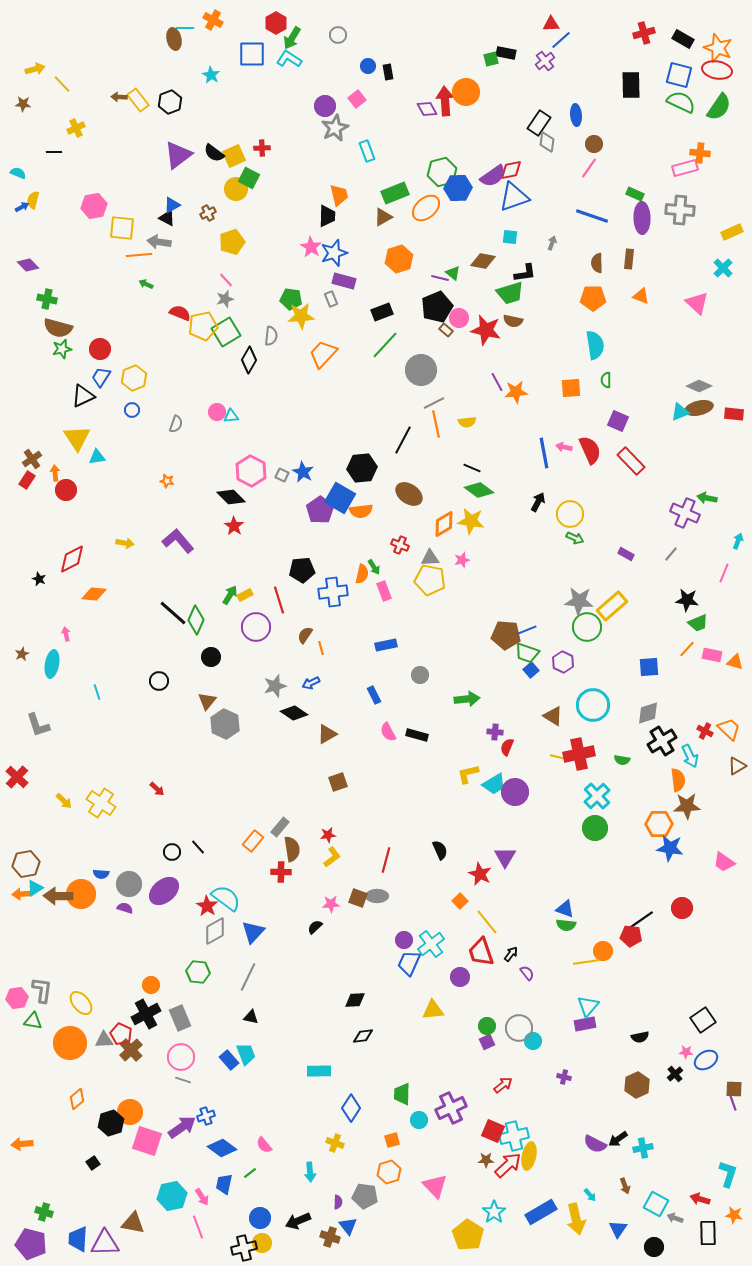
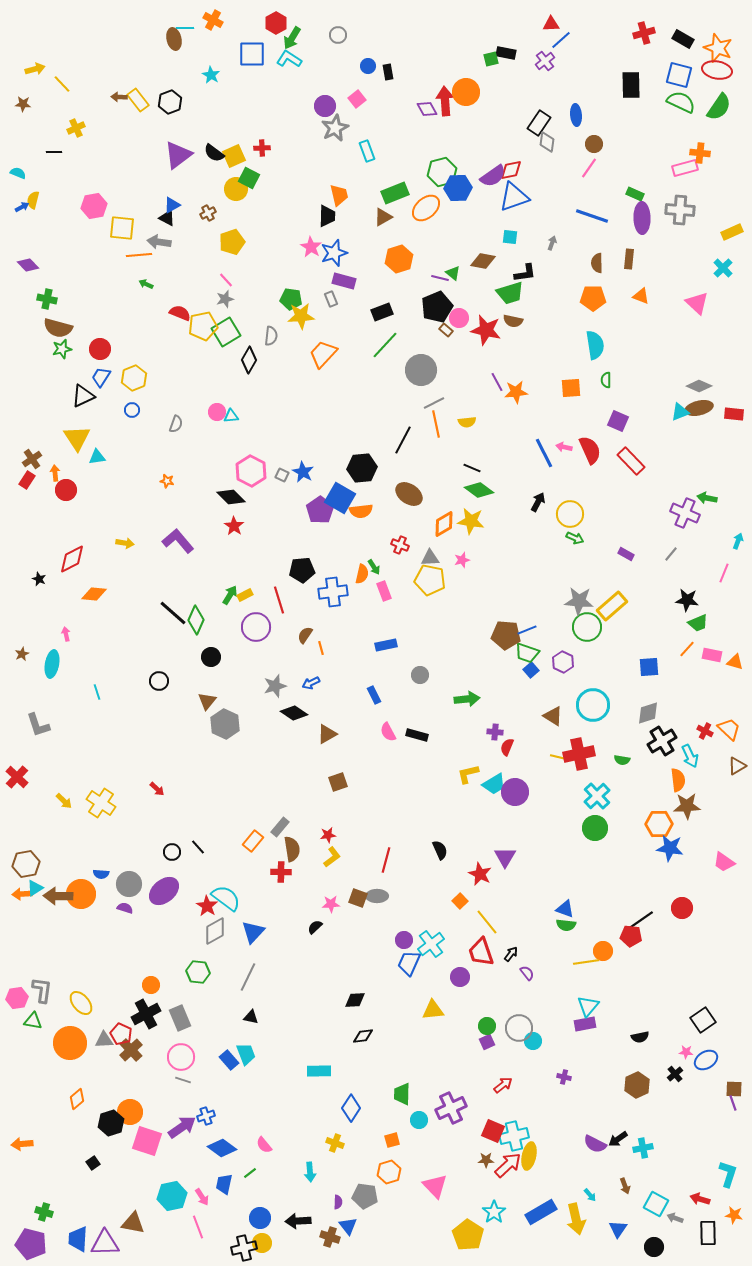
blue line at (544, 453): rotated 16 degrees counterclockwise
black arrow at (298, 1221): rotated 20 degrees clockwise
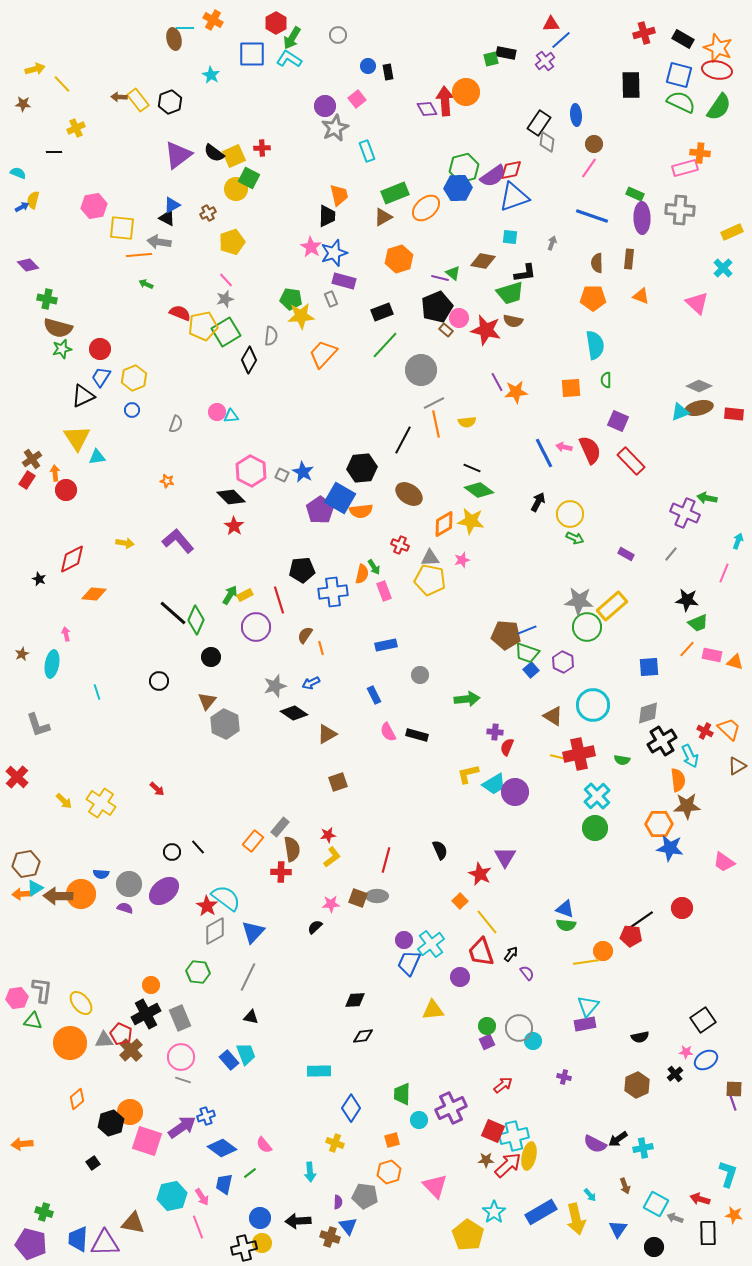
green hexagon at (442, 172): moved 22 px right, 4 px up
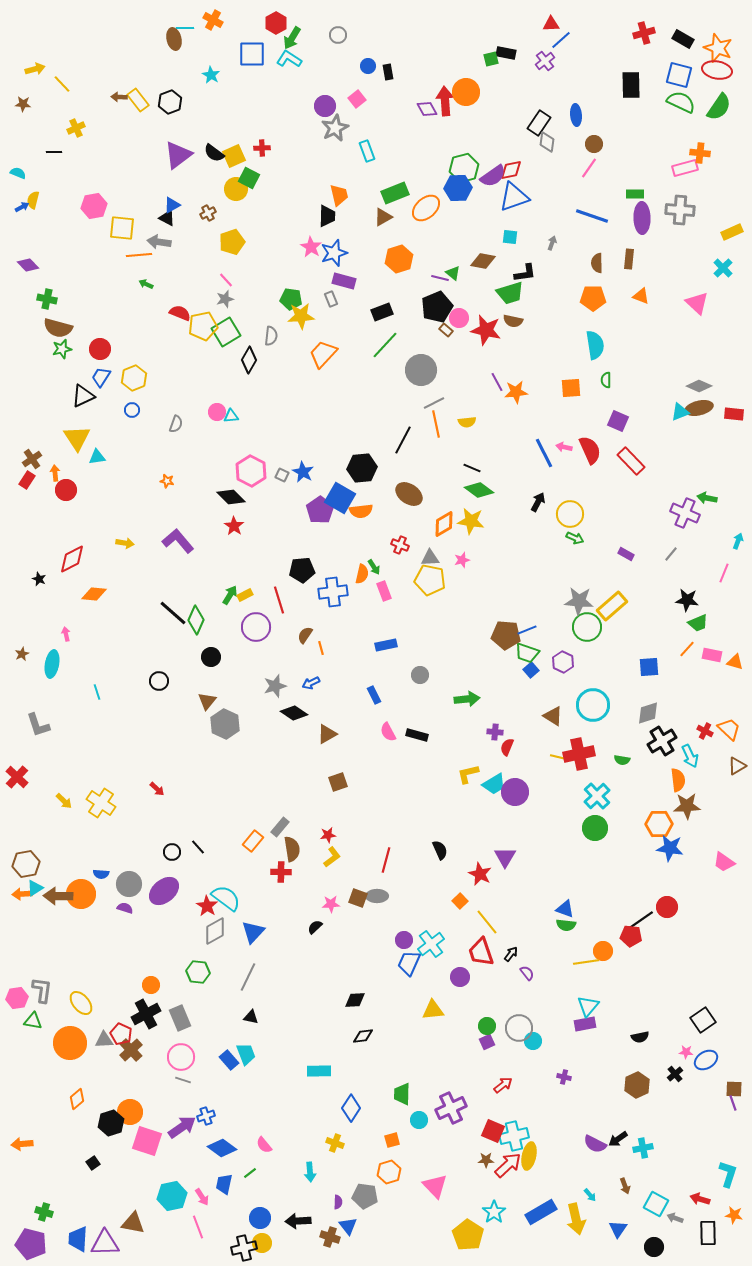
green rectangle at (635, 194): rotated 24 degrees counterclockwise
red circle at (682, 908): moved 15 px left, 1 px up
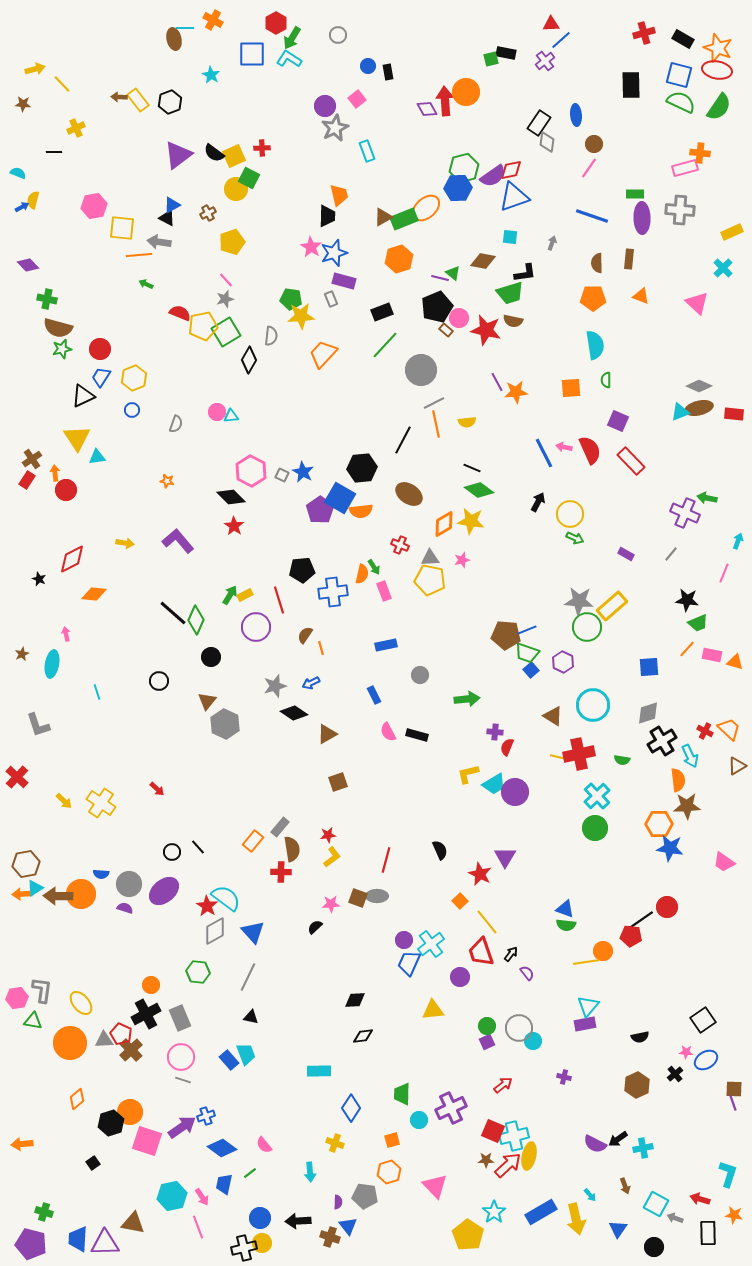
green rectangle at (395, 193): moved 9 px right, 26 px down
blue triangle at (253, 932): rotated 25 degrees counterclockwise
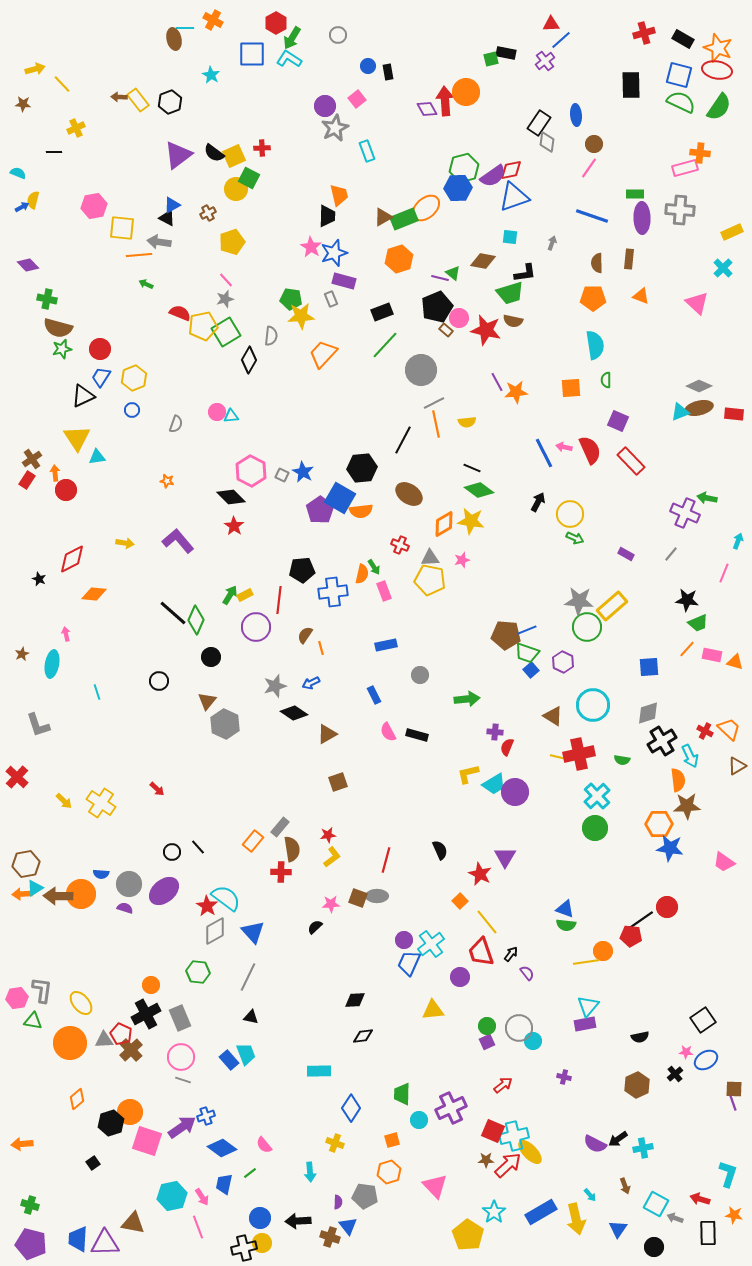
red line at (279, 600): rotated 24 degrees clockwise
yellow ellipse at (529, 1156): moved 1 px right, 4 px up; rotated 56 degrees counterclockwise
green cross at (44, 1212): moved 14 px left, 7 px up
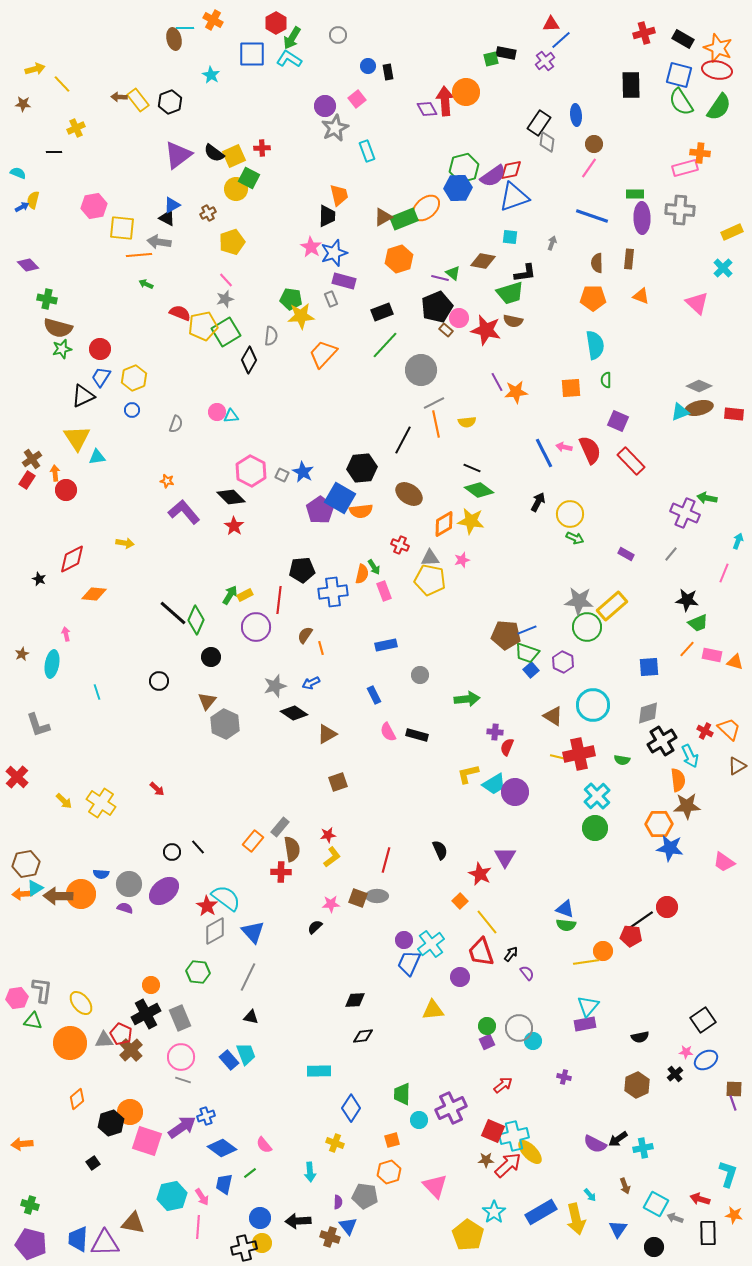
green semicircle at (681, 102): rotated 148 degrees counterclockwise
purple L-shape at (178, 541): moved 6 px right, 29 px up
pink line at (198, 1227): rotated 25 degrees clockwise
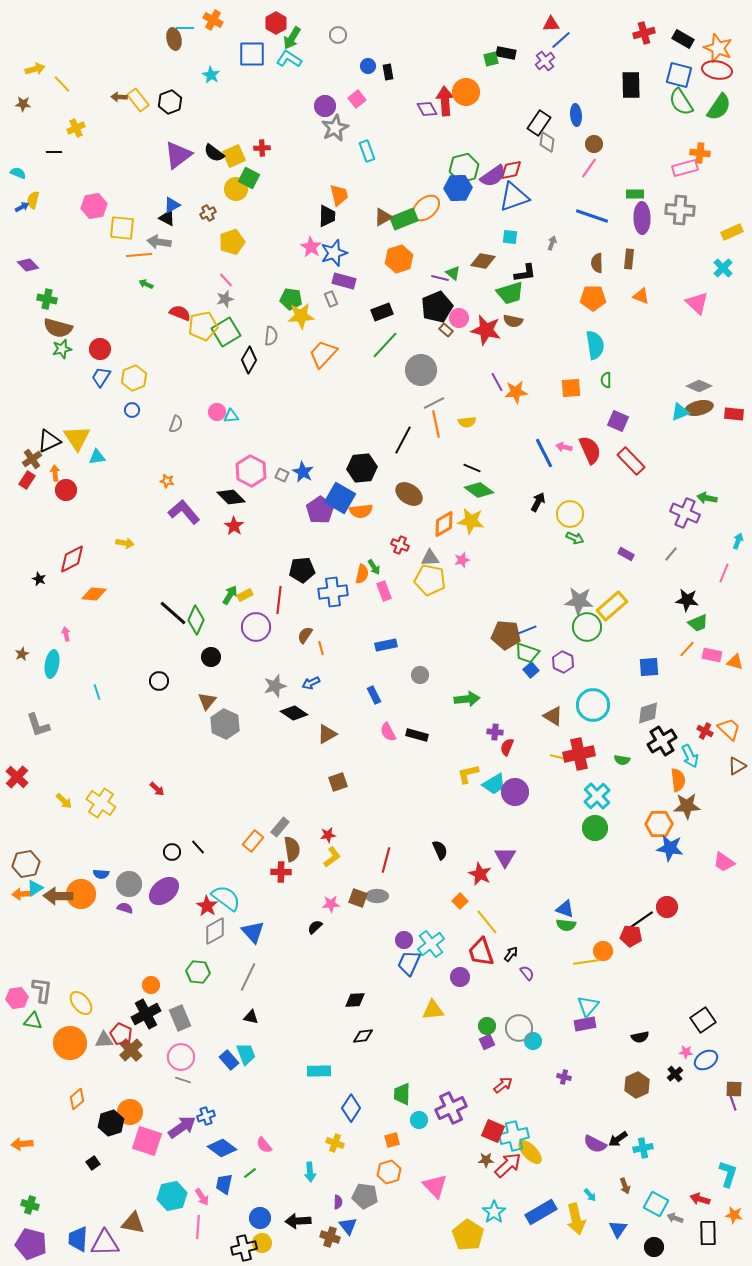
black triangle at (83, 396): moved 34 px left, 45 px down
